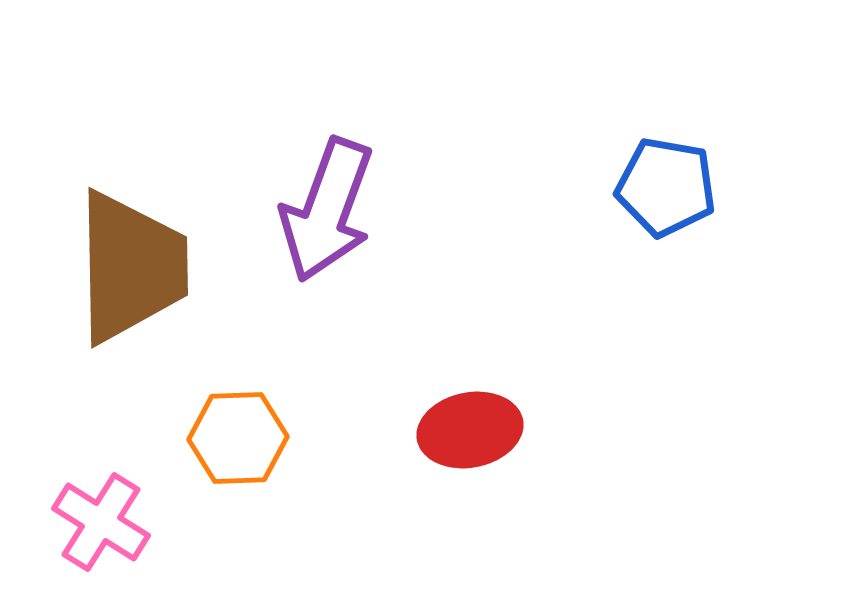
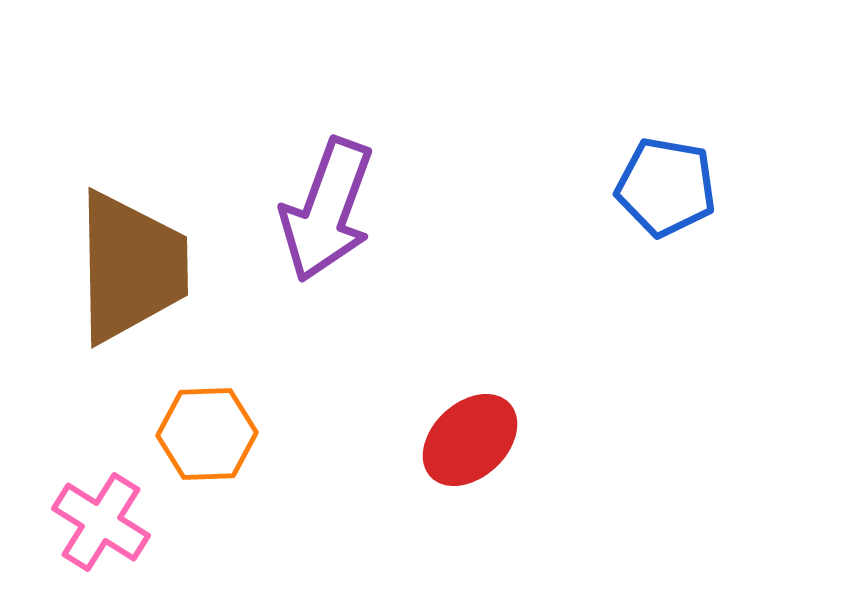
red ellipse: moved 10 px down; rotated 32 degrees counterclockwise
orange hexagon: moved 31 px left, 4 px up
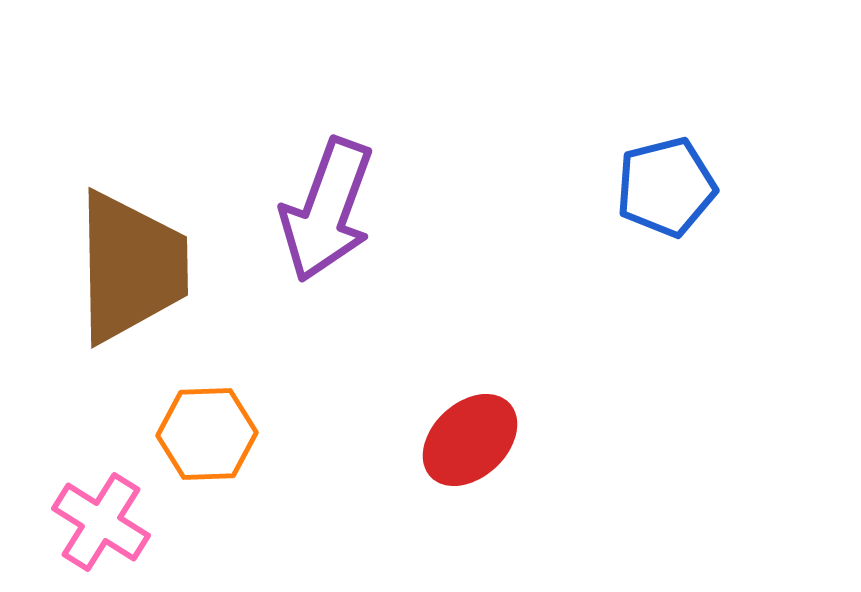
blue pentagon: rotated 24 degrees counterclockwise
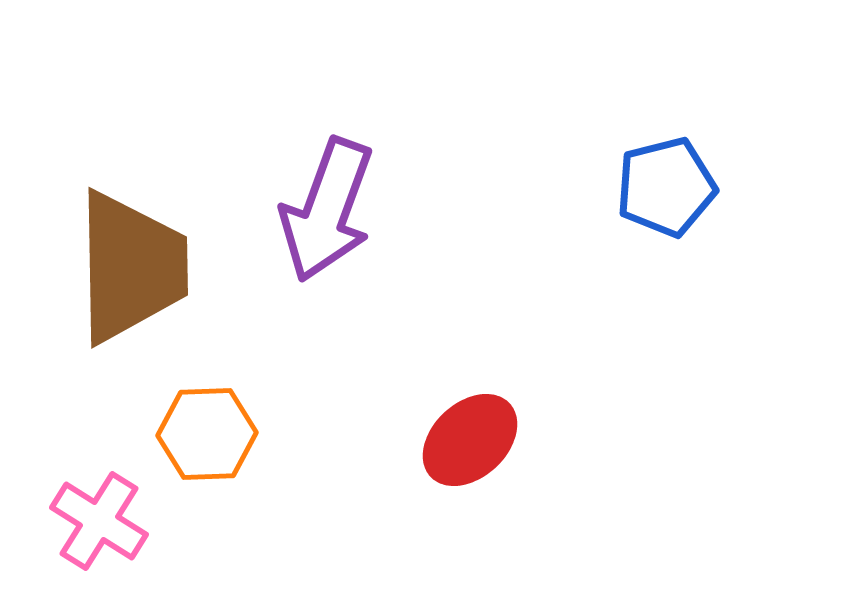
pink cross: moved 2 px left, 1 px up
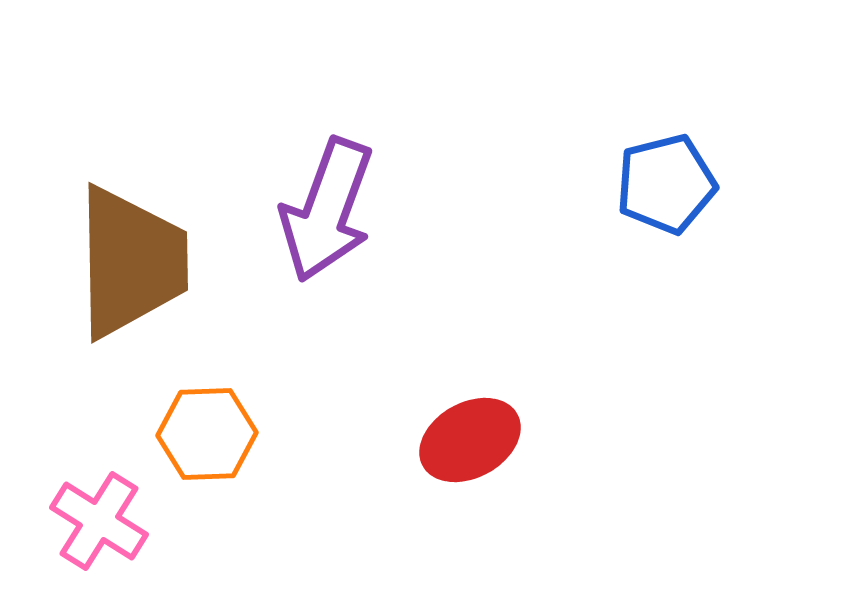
blue pentagon: moved 3 px up
brown trapezoid: moved 5 px up
red ellipse: rotated 14 degrees clockwise
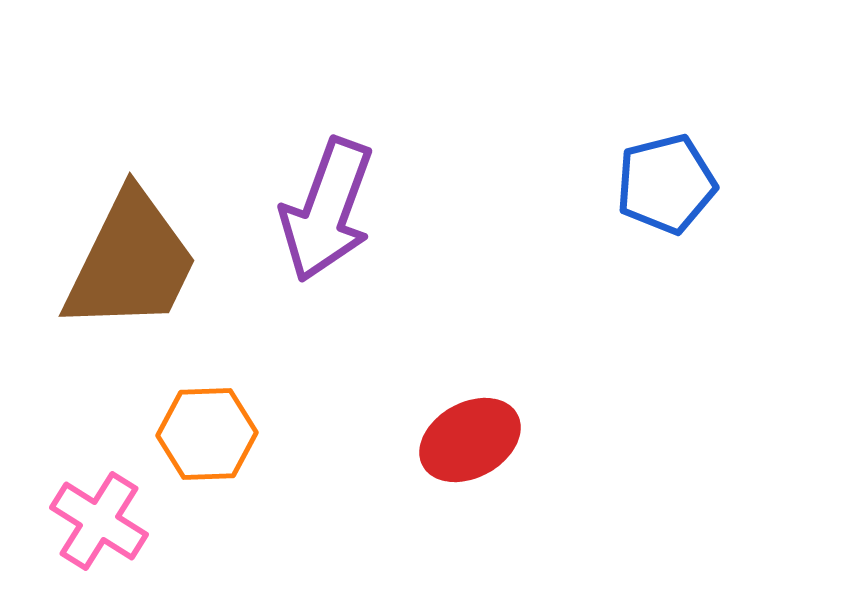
brown trapezoid: rotated 27 degrees clockwise
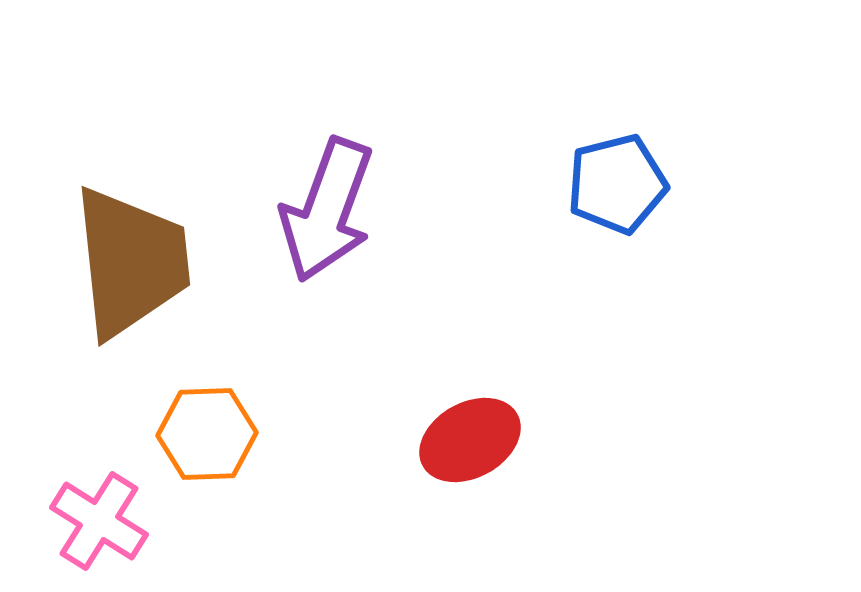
blue pentagon: moved 49 px left
brown trapezoid: rotated 32 degrees counterclockwise
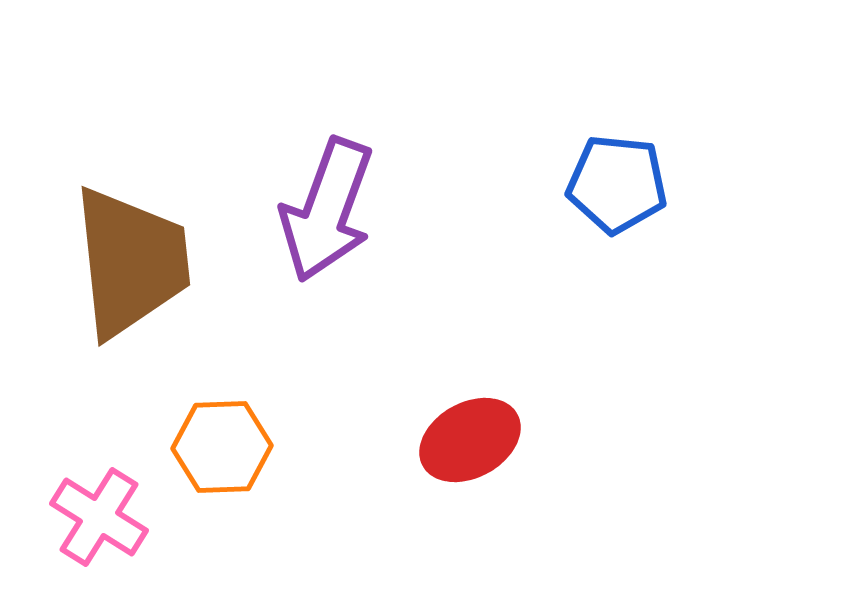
blue pentagon: rotated 20 degrees clockwise
orange hexagon: moved 15 px right, 13 px down
pink cross: moved 4 px up
